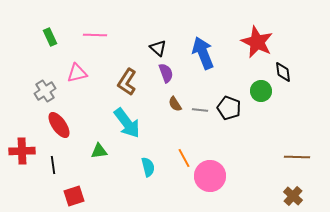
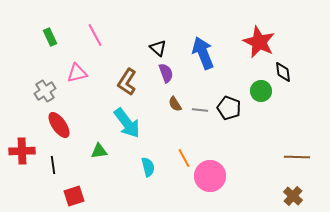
pink line: rotated 60 degrees clockwise
red star: moved 2 px right
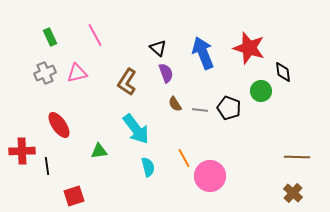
red star: moved 10 px left, 6 px down; rotated 8 degrees counterclockwise
gray cross: moved 18 px up; rotated 10 degrees clockwise
cyan arrow: moved 9 px right, 6 px down
black line: moved 6 px left, 1 px down
brown cross: moved 3 px up
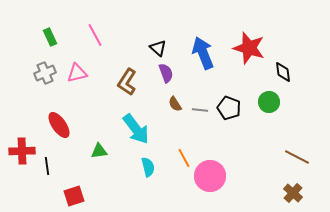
green circle: moved 8 px right, 11 px down
brown line: rotated 25 degrees clockwise
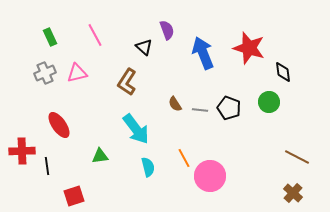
black triangle: moved 14 px left, 1 px up
purple semicircle: moved 1 px right, 43 px up
green triangle: moved 1 px right, 5 px down
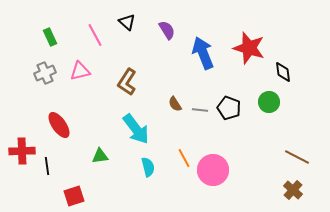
purple semicircle: rotated 12 degrees counterclockwise
black triangle: moved 17 px left, 25 px up
pink triangle: moved 3 px right, 2 px up
pink circle: moved 3 px right, 6 px up
brown cross: moved 3 px up
